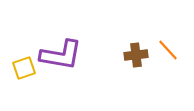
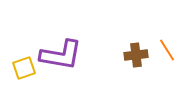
orange line: moved 1 px left; rotated 10 degrees clockwise
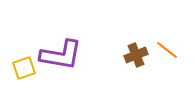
orange line: rotated 20 degrees counterclockwise
brown cross: rotated 15 degrees counterclockwise
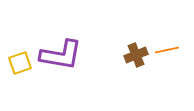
orange line: rotated 50 degrees counterclockwise
yellow square: moved 4 px left, 5 px up
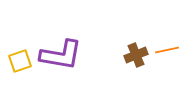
yellow square: moved 2 px up
